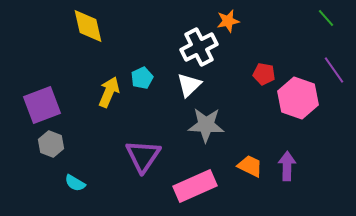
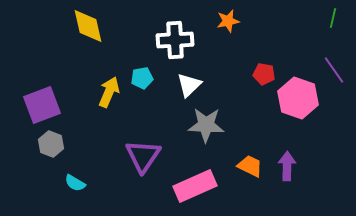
green line: moved 7 px right; rotated 54 degrees clockwise
white cross: moved 24 px left, 7 px up; rotated 24 degrees clockwise
cyan pentagon: rotated 15 degrees clockwise
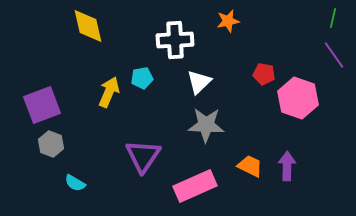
purple line: moved 15 px up
white triangle: moved 10 px right, 3 px up
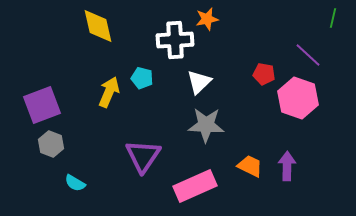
orange star: moved 21 px left, 2 px up
yellow diamond: moved 10 px right
purple line: moved 26 px left; rotated 12 degrees counterclockwise
cyan pentagon: rotated 25 degrees clockwise
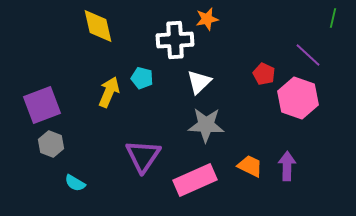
red pentagon: rotated 15 degrees clockwise
pink rectangle: moved 6 px up
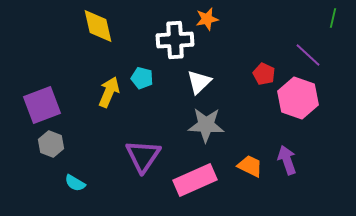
purple arrow: moved 6 px up; rotated 20 degrees counterclockwise
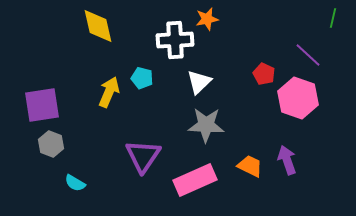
purple square: rotated 12 degrees clockwise
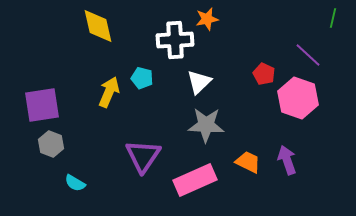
orange trapezoid: moved 2 px left, 4 px up
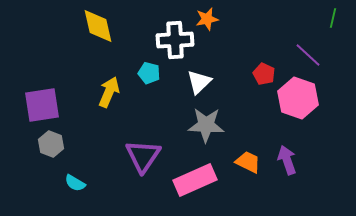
cyan pentagon: moved 7 px right, 5 px up
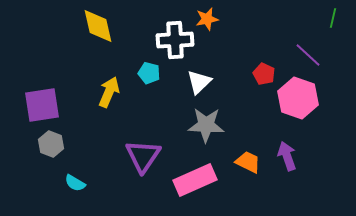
purple arrow: moved 4 px up
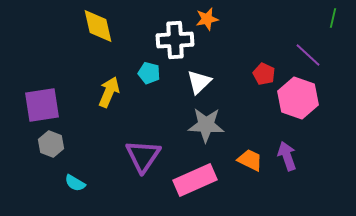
orange trapezoid: moved 2 px right, 2 px up
